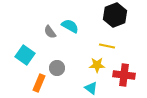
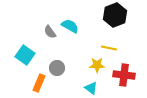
yellow line: moved 2 px right, 2 px down
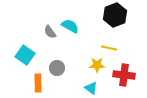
orange rectangle: moved 1 px left; rotated 24 degrees counterclockwise
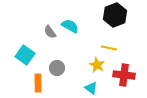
yellow star: rotated 28 degrees clockwise
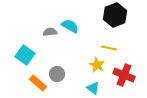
gray semicircle: rotated 120 degrees clockwise
gray circle: moved 6 px down
red cross: rotated 15 degrees clockwise
orange rectangle: rotated 48 degrees counterclockwise
cyan triangle: moved 2 px right
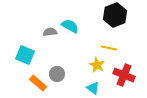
cyan square: rotated 12 degrees counterclockwise
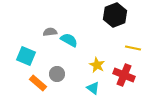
cyan semicircle: moved 1 px left, 14 px down
yellow line: moved 24 px right
cyan square: moved 1 px right, 1 px down
